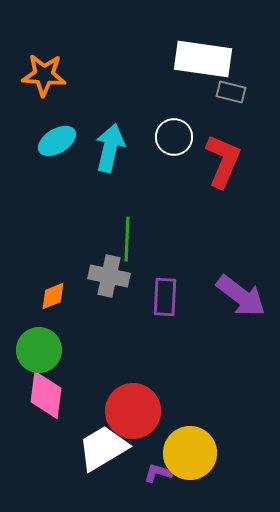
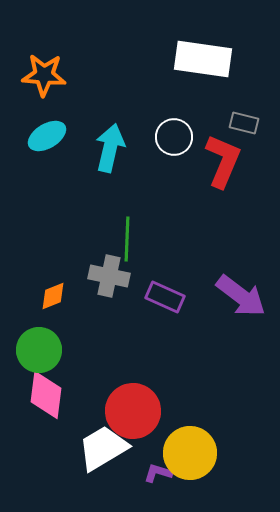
gray rectangle: moved 13 px right, 31 px down
cyan ellipse: moved 10 px left, 5 px up
purple rectangle: rotated 69 degrees counterclockwise
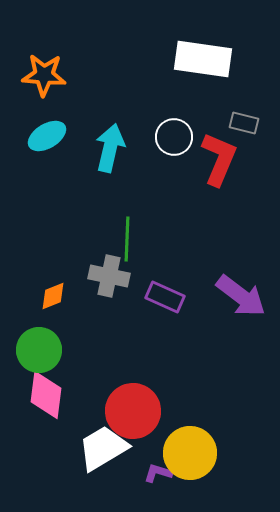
red L-shape: moved 4 px left, 2 px up
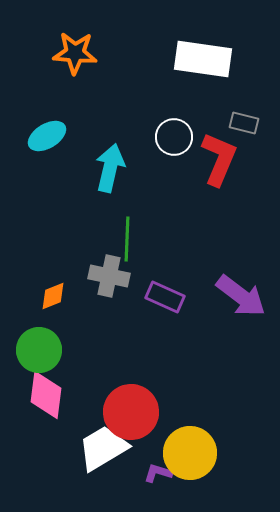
orange star: moved 31 px right, 22 px up
cyan arrow: moved 20 px down
red circle: moved 2 px left, 1 px down
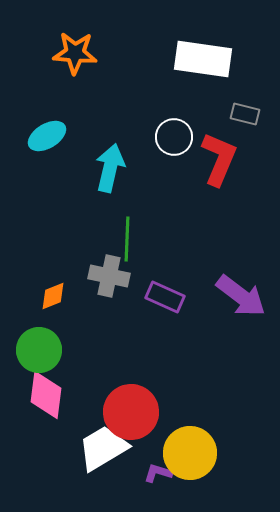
gray rectangle: moved 1 px right, 9 px up
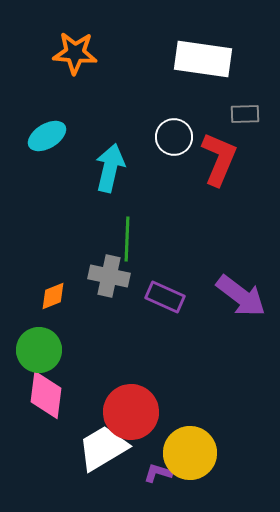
gray rectangle: rotated 16 degrees counterclockwise
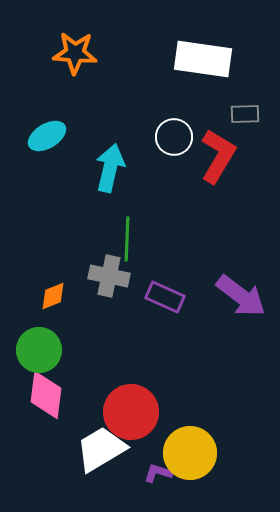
red L-shape: moved 1 px left, 3 px up; rotated 8 degrees clockwise
white trapezoid: moved 2 px left, 1 px down
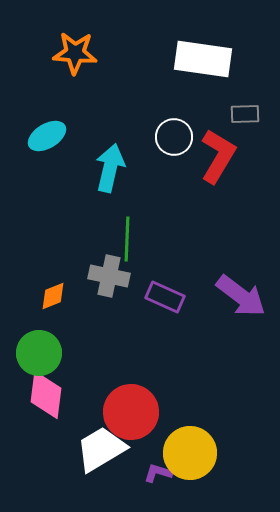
green circle: moved 3 px down
